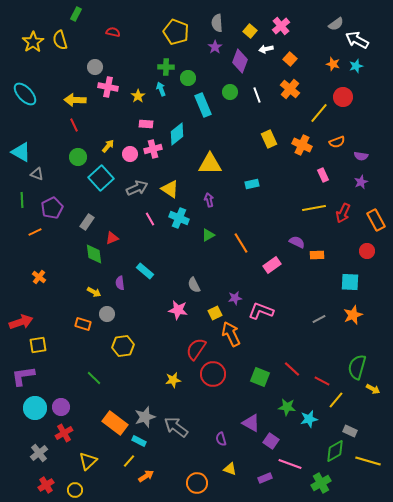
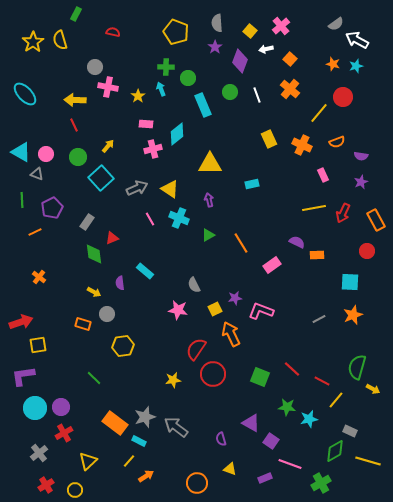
pink circle at (130, 154): moved 84 px left
yellow square at (215, 313): moved 4 px up
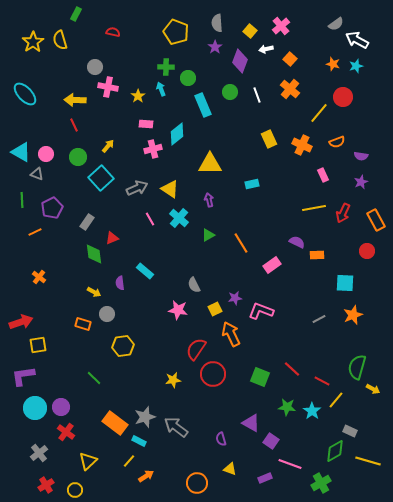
cyan cross at (179, 218): rotated 18 degrees clockwise
cyan square at (350, 282): moved 5 px left, 1 px down
cyan star at (309, 419): moved 3 px right, 8 px up; rotated 24 degrees counterclockwise
red cross at (64, 433): moved 2 px right, 1 px up; rotated 24 degrees counterclockwise
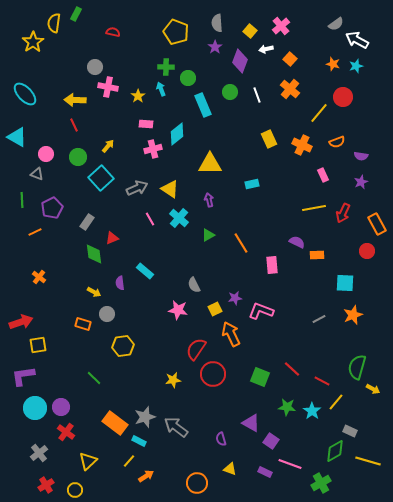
yellow semicircle at (60, 40): moved 6 px left, 17 px up; rotated 24 degrees clockwise
cyan triangle at (21, 152): moved 4 px left, 15 px up
orange rectangle at (376, 220): moved 1 px right, 4 px down
pink rectangle at (272, 265): rotated 60 degrees counterclockwise
yellow line at (336, 400): moved 2 px down
purple rectangle at (265, 478): moved 6 px up; rotated 48 degrees clockwise
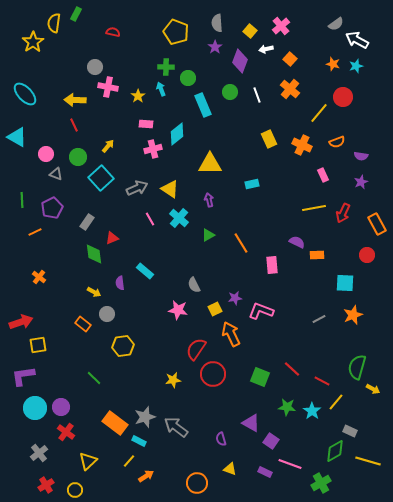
gray triangle at (37, 174): moved 19 px right
red circle at (367, 251): moved 4 px down
orange rectangle at (83, 324): rotated 21 degrees clockwise
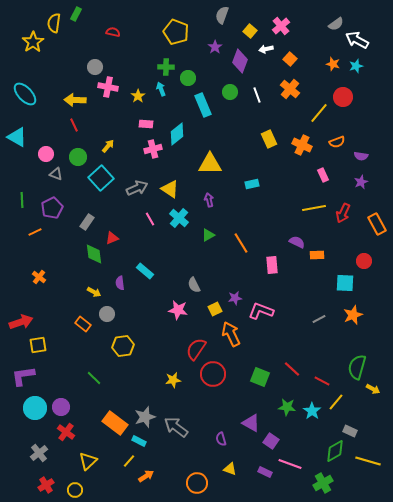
gray semicircle at (217, 23): moved 5 px right, 8 px up; rotated 24 degrees clockwise
red circle at (367, 255): moved 3 px left, 6 px down
green cross at (321, 483): moved 2 px right
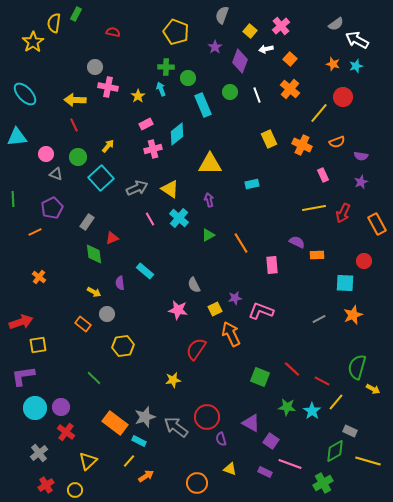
pink rectangle at (146, 124): rotated 32 degrees counterclockwise
cyan triangle at (17, 137): rotated 35 degrees counterclockwise
green line at (22, 200): moved 9 px left, 1 px up
red circle at (213, 374): moved 6 px left, 43 px down
